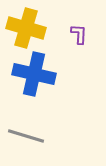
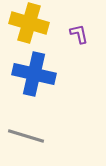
yellow cross: moved 3 px right, 5 px up
purple L-shape: rotated 15 degrees counterclockwise
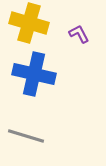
purple L-shape: rotated 15 degrees counterclockwise
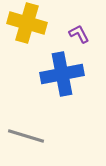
yellow cross: moved 2 px left
blue cross: moved 28 px right; rotated 24 degrees counterclockwise
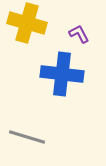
blue cross: rotated 18 degrees clockwise
gray line: moved 1 px right, 1 px down
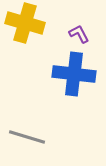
yellow cross: moved 2 px left
blue cross: moved 12 px right
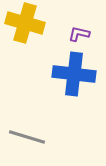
purple L-shape: rotated 50 degrees counterclockwise
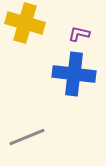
gray line: rotated 39 degrees counterclockwise
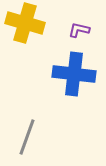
purple L-shape: moved 4 px up
gray line: rotated 48 degrees counterclockwise
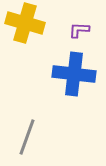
purple L-shape: rotated 10 degrees counterclockwise
